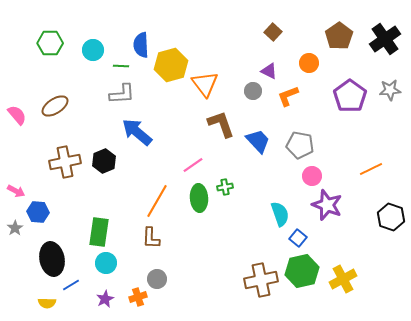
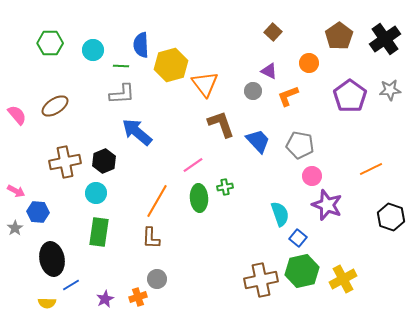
cyan circle at (106, 263): moved 10 px left, 70 px up
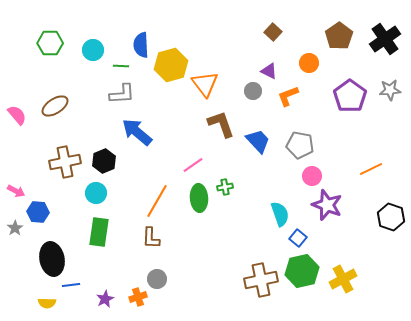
blue line at (71, 285): rotated 24 degrees clockwise
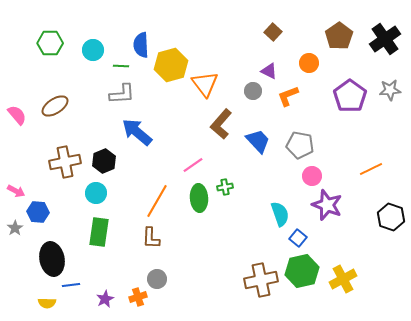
brown L-shape at (221, 124): rotated 120 degrees counterclockwise
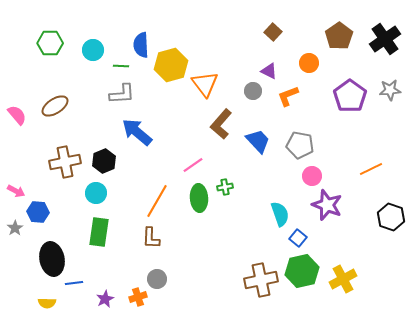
blue line at (71, 285): moved 3 px right, 2 px up
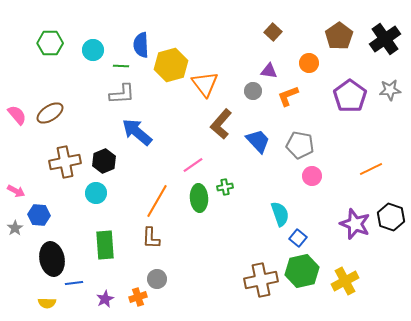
purple triangle at (269, 71): rotated 18 degrees counterclockwise
brown ellipse at (55, 106): moved 5 px left, 7 px down
purple star at (327, 205): moved 28 px right, 19 px down
blue hexagon at (38, 212): moved 1 px right, 3 px down
green rectangle at (99, 232): moved 6 px right, 13 px down; rotated 12 degrees counterclockwise
yellow cross at (343, 279): moved 2 px right, 2 px down
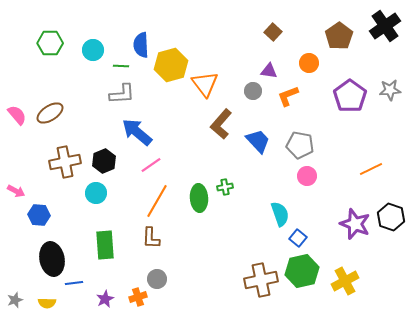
black cross at (385, 39): moved 13 px up
pink line at (193, 165): moved 42 px left
pink circle at (312, 176): moved 5 px left
gray star at (15, 228): moved 72 px down; rotated 14 degrees clockwise
